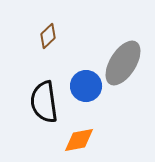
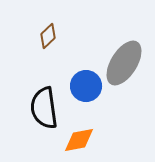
gray ellipse: moved 1 px right
black semicircle: moved 6 px down
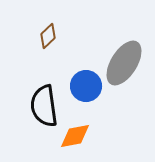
black semicircle: moved 2 px up
orange diamond: moved 4 px left, 4 px up
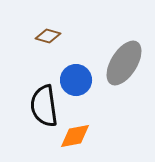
brown diamond: rotated 60 degrees clockwise
blue circle: moved 10 px left, 6 px up
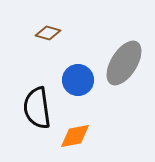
brown diamond: moved 3 px up
blue circle: moved 2 px right
black semicircle: moved 7 px left, 2 px down
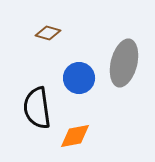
gray ellipse: rotated 18 degrees counterclockwise
blue circle: moved 1 px right, 2 px up
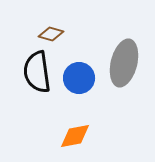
brown diamond: moved 3 px right, 1 px down
black semicircle: moved 36 px up
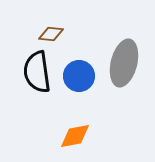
brown diamond: rotated 10 degrees counterclockwise
blue circle: moved 2 px up
